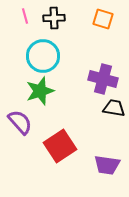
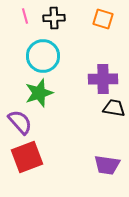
purple cross: rotated 16 degrees counterclockwise
green star: moved 1 px left, 2 px down
red square: moved 33 px left, 11 px down; rotated 12 degrees clockwise
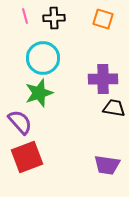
cyan circle: moved 2 px down
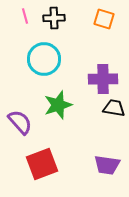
orange square: moved 1 px right
cyan circle: moved 1 px right, 1 px down
green star: moved 19 px right, 12 px down
red square: moved 15 px right, 7 px down
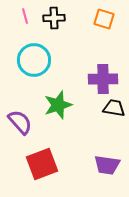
cyan circle: moved 10 px left, 1 px down
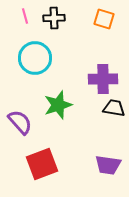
cyan circle: moved 1 px right, 2 px up
purple trapezoid: moved 1 px right
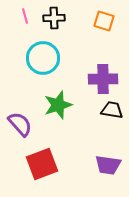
orange square: moved 2 px down
cyan circle: moved 8 px right
black trapezoid: moved 2 px left, 2 px down
purple semicircle: moved 2 px down
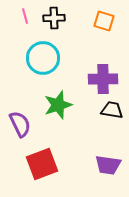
purple semicircle: rotated 16 degrees clockwise
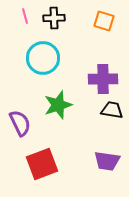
purple semicircle: moved 1 px up
purple trapezoid: moved 1 px left, 4 px up
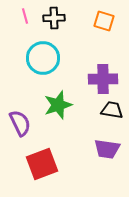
purple trapezoid: moved 12 px up
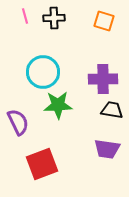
cyan circle: moved 14 px down
green star: rotated 16 degrees clockwise
purple semicircle: moved 2 px left, 1 px up
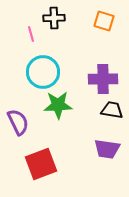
pink line: moved 6 px right, 18 px down
red square: moved 1 px left
